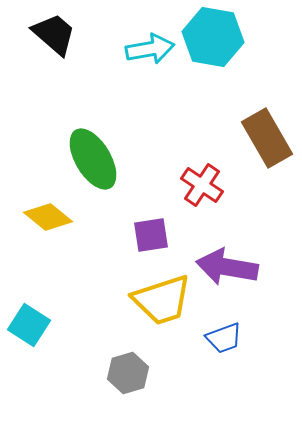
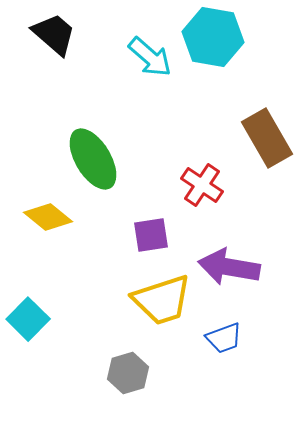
cyan arrow: moved 8 px down; rotated 51 degrees clockwise
purple arrow: moved 2 px right
cyan square: moved 1 px left, 6 px up; rotated 12 degrees clockwise
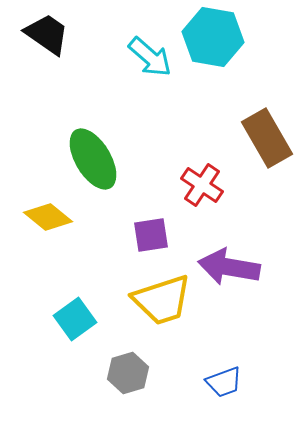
black trapezoid: moved 7 px left; rotated 6 degrees counterclockwise
cyan square: moved 47 px right; rotated 9 degrees clockwise
blue trapezoid: moved 44 px down
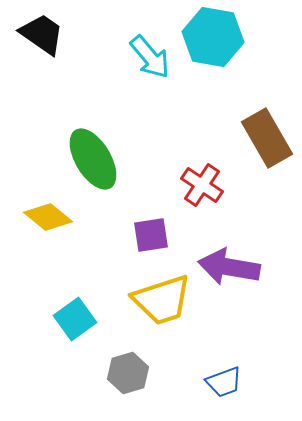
black trapezoid: moved 5 px left
cyan arrow: rotated 9 degrees clockwise
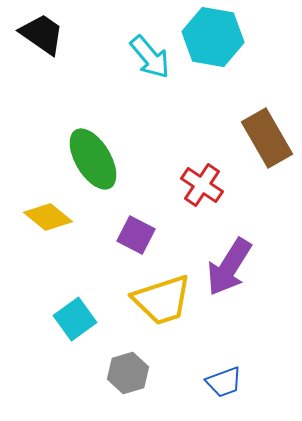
purple square: moved 15 px left; rotated 36 degrees clockwise
purple arrow: rotated 68 degrees counterclockwise
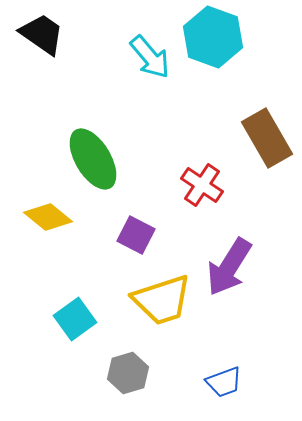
cyan hexagon: rotated 10 degrees clockwise
